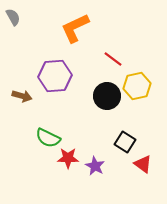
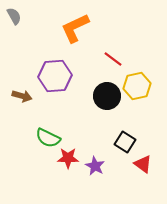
gray semicircle: moved 1 px right, 1 px up
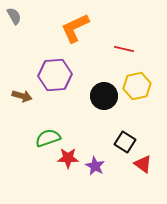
red line: moved 11 px right, 10 px up; rotated 24 degrees counterclockwise
purple hexagon: moved 1 px up
black circle: moved 3 px left
green semicircle: rotated 135 degrees clockwise
